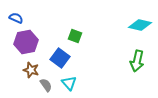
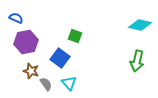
brown star: moved 1 px down
gray semicircle: moved 1 px up
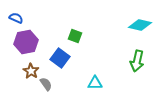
brown star: rotated 14 degrees clockwise
cyan triangle: moved 26 px right; rotated 49 degrees counterclockwise
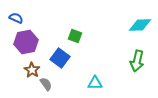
cyan diamond: rotated 15 degrees counterclockwise
brown star: moved 1 px right, 1 px up
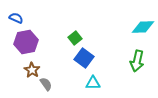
cyan diamond: moved 3 px right, 2 px down
green square: moved 2 px down; rotated 32 degrees clockwise
blue square: moved 24 px right
cyan triangle: moved 2 px left
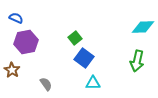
brown star: moved 20 px left
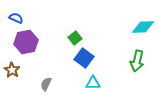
gray semicircle: rotated 120 degrees counterclockwise
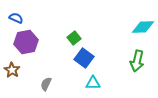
green square: moved 1 px left
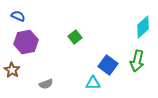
blue semicircle: moved 2 px right, 2 px up
cyan diamond: rotated 40 degrees counterclockwise
green square: moved 1 px right, 1 px up
blue square: moved 24 px right, 7 px down
gray semicircle: rotated 136 degrees counterclockwise
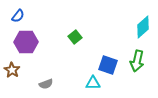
blue semicircle: rotated 104 degrees clockwise
purple hexagon: rotated 10 degrees clockwise
blue square: rotated 18 degrees counterclockwise
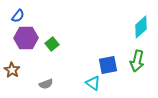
cyan diamond: moved 2 px left
green square: moved 23 px left, 7 px down
purple hexagon: moved 4 px up
blue square: rotated 30 degrees counterclockwise
cyan triangle: rotated 35 degrees clockwise
